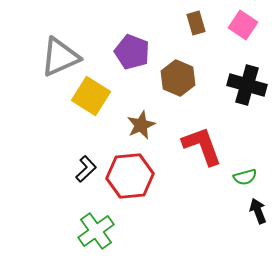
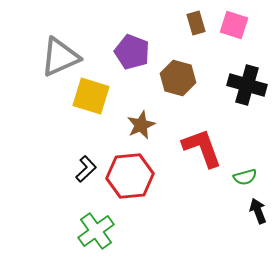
pink square: moved 9 px left; rotated 16 degrees counterclockwise
brown hexagon: rotated 8 degrees counterclockwise
yellow square: rotated 15 degrees counterclockwise
red L-shape: moved 2 px down
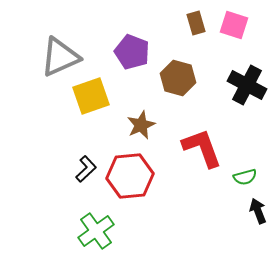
black cross: rotated 12 degrees clockwise
yellow square: rotated 36 degrees counterclockwise
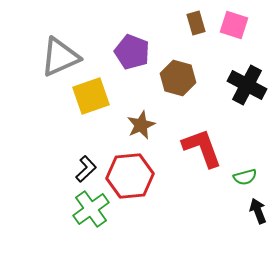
green cross: moved 5 px left, 22 px up
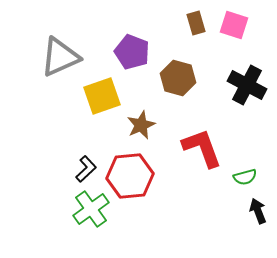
yellow square: moved 11 px right
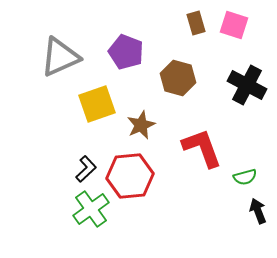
purple pentagon: moved 6 px left
yellow square: moved 5 px left, 8 px down
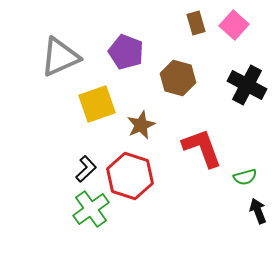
pink square: rotated 24 degrees clockwise
red hexagon: rotated 24 degrees clockwise
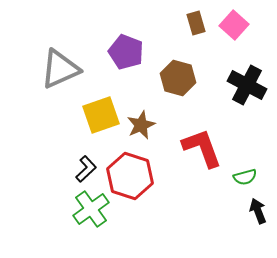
gray triangle: moved 12 px down
yellow square: moved 4 px right, 11 px down
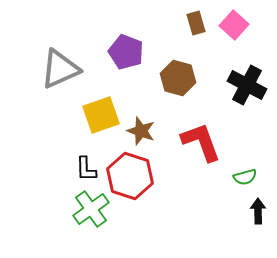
brown star: moved 6 px down; rotated 28 degrees counterclockwise
red L-shape: moved 1 px left, 6 px up
black L-shape: rotated 132 degrees clockwise
black arrow: rotated 20 degrees clockwise
